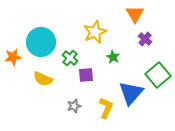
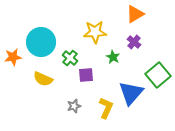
orange triangle: rotated 30 degrees clockwise
yellow star: rotated 20 degrees clockwise
purple cross: moved 11 px left, 3 px down
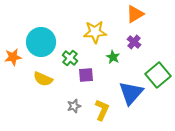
yellow L-shape: moved 4 px left, 2 px down
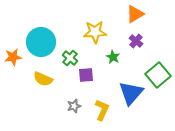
purple cross: moved 2 px right, 1 px up
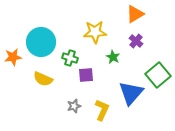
green cross: rotated 21 degrees counterclockwise
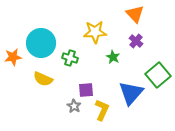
orange triangle: rotated 42 degrees counterclockwise
cyan circle: moved 1 px down
purple square: moved 15 px down
gray star: rotated 24 degrees counterclockwise
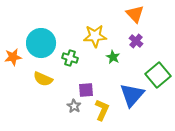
yellow star: moved 4 px down
blue triangle: moved 1 px right, 2 px down
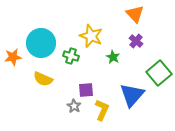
yellow star: moved 4 px left; rotated 25 degrees clockwise
green cross: moved 1 px right, 2 px up
green square: moved 1 px right, 2 px up
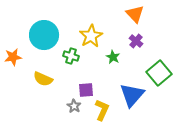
yellow star: rotated 20 degrees clockwise
cyan circle: moved 3 px right, 8 px up
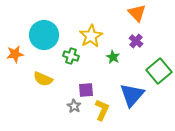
orange triangle: moved 2 px right, 1 px up
orange star: moved 2 px right, 3 px up
green square: moved 2 px up
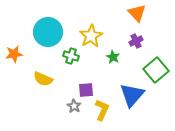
cyan circle: moved 4 px right, 3 px up
purple cross: rotated 24 degrees clockwise
orange star: moved 1 px left
green square: moved 3 px left, 1 px up
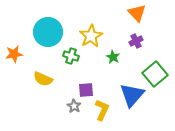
green square: moved 1 px left, 4 px down
